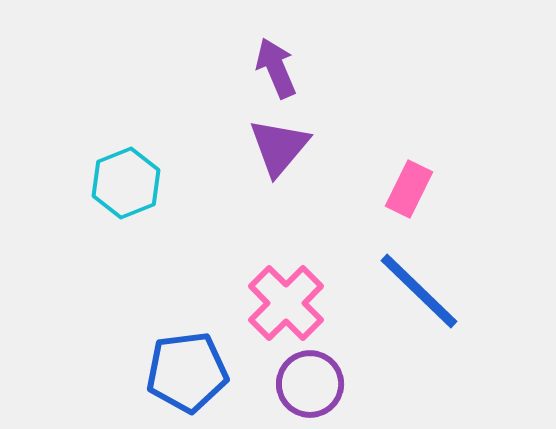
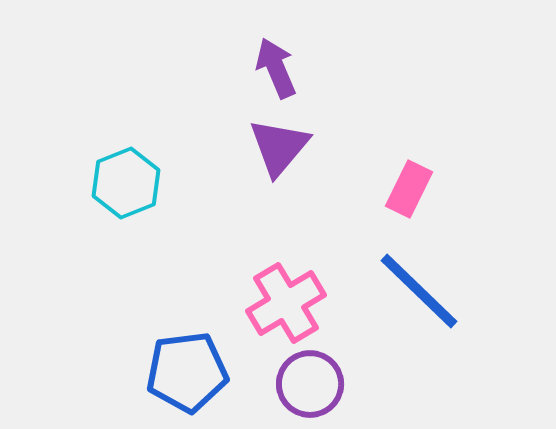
pink cross: rotated 14 degrees clockwise
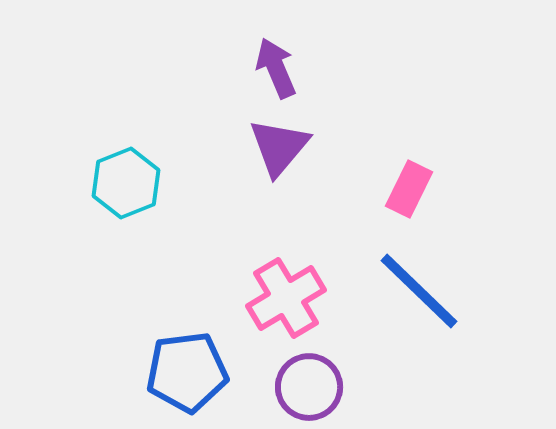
pink cross: moved 5 px up
purple circle: moved 1 px left, 3 px down
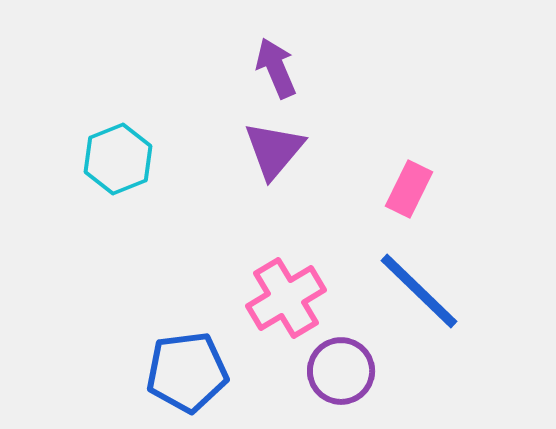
purple triangle: moved 5 px left, 3 px down
cyan hexagon: moved 8 px left, 24 px up
purple circle: moved 32 px right, 16 px up
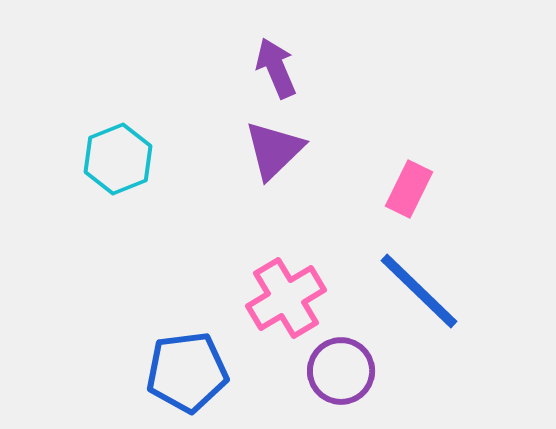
purple triangle: rotated 6 degrees clockwise
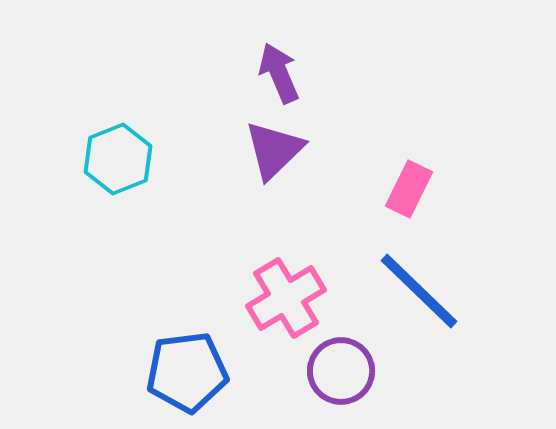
purple arrow: moved 3 px right, 5 px down
